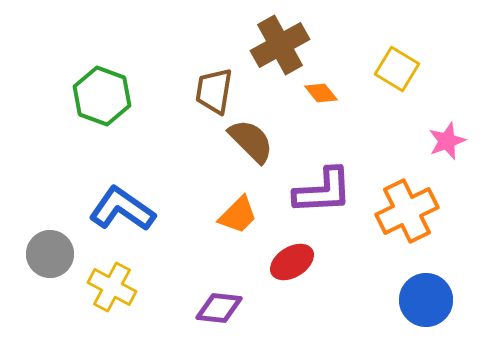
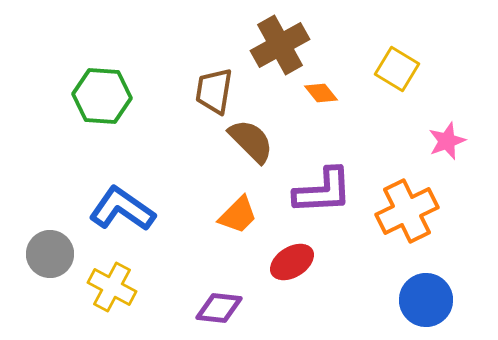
green hexagon: rotated 16 degrees counterclockwise
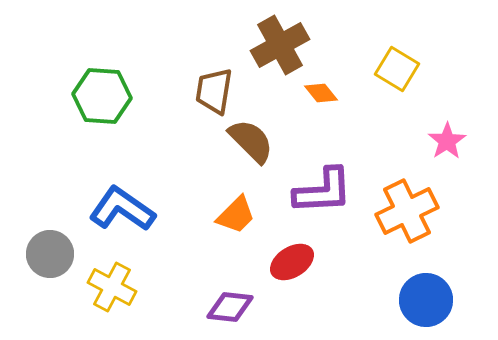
pink star: rotated 12 degrees counterclockwise
orange trapezoid: moved 2 px left
purple diamond: moved 11 px right, 1 px up
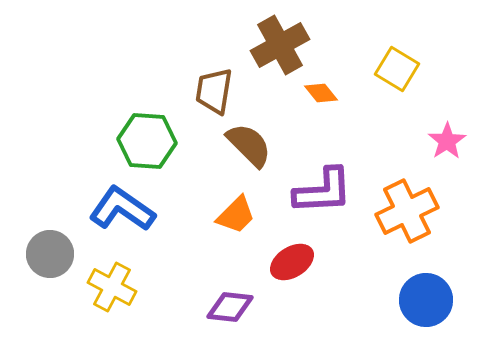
green hexagon: moved 45 px right, 45 px down
brown semicircle: moved 2 px left, 4 px down
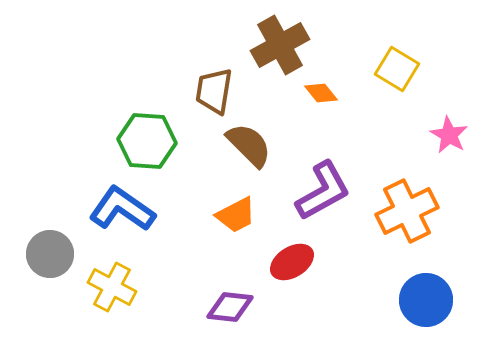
pink star: moved 2 px right, 6 px up; rotated 9 degrees counterclockwise
purple L-shape: rotated 26 degrees counterclockwise
orange trapezoid: rotated 18 degrees clockwise
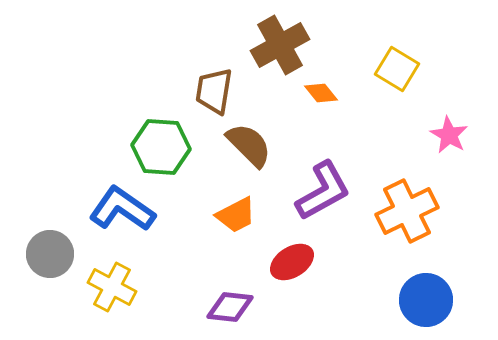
green hexagon: moved 14 px right, 6 px down
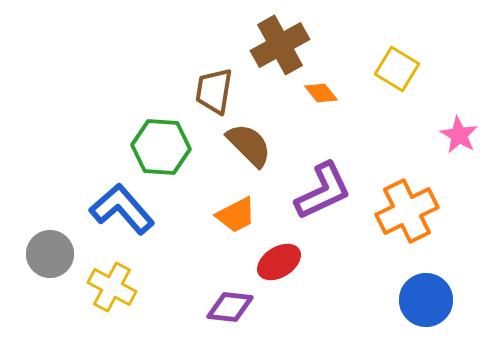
pink star: moved 10 px right
purple L-shape: rotated 4 degrees clockwise
blue L-shape: rotated 14 degrees clockwise
red ellipse: moved 13 px left
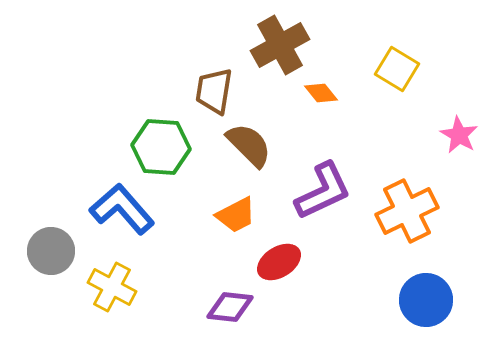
gray circle: moved 1 px right, 3 px up
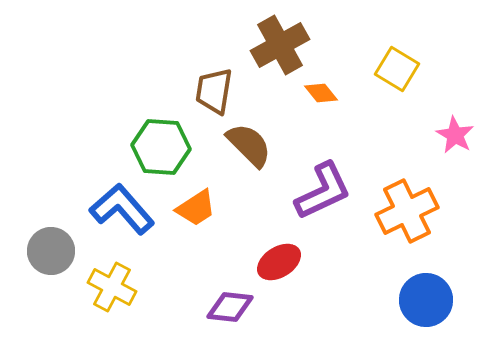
pink star: moved 4 px left
orange trapezoid: moved 40 px left, 7 px up; rotated 6 degrees counterclockwise
